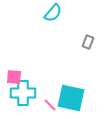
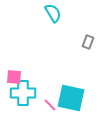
cyan semicircle: rotated 72 degrees counterclockwise
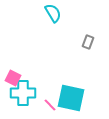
pink square: moved 1 px left, 1 px down; rotated 21 degrees clockwise
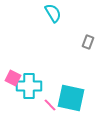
cyan cross: moved 6 px right, 7 px up
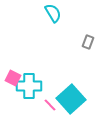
cyan square: moved 1 px down; rotated 36 degrees clockwise
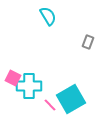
cyan semicircle: moved 5 px left, 3 px down
cyan square: rotated 12 degrees clockwise
